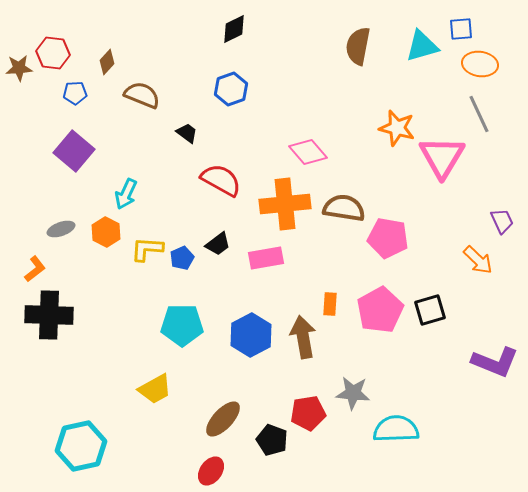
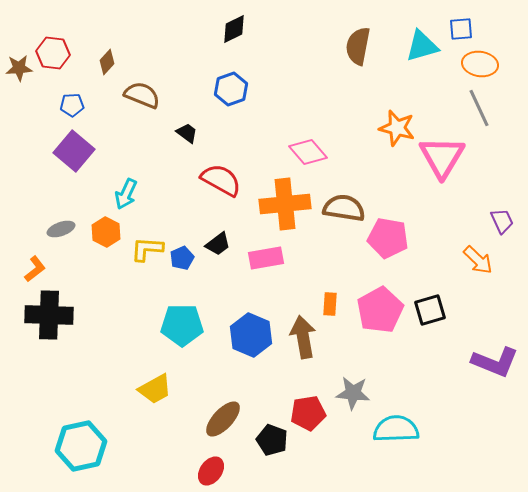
blue pentagon at (75, 93): moved 3 px left, 12 px down
gray line at (479, 114): moved 6 px up
blue hexagon at (251, 335): rotated 9 degrees counterclockwise
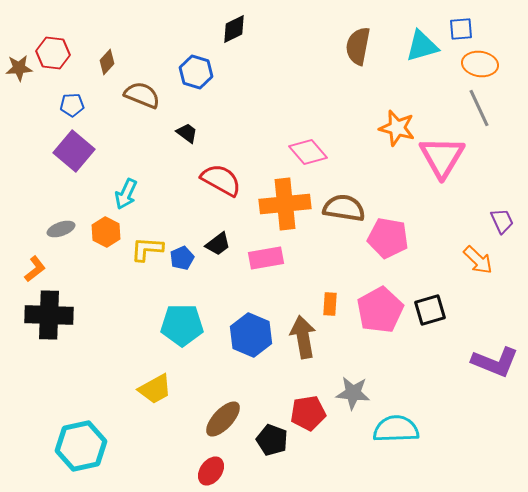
blue hexagon at (231, 89): moved 35 px left, 17 px up; rotated 24 degrees counterclockwise
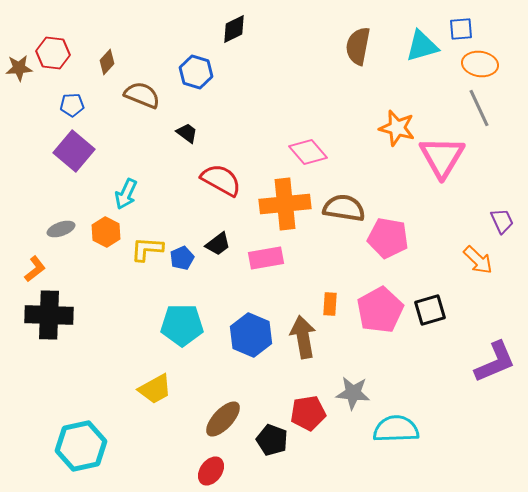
purple L-shape at (495, 362): rotated 45 degrees counterclockwise
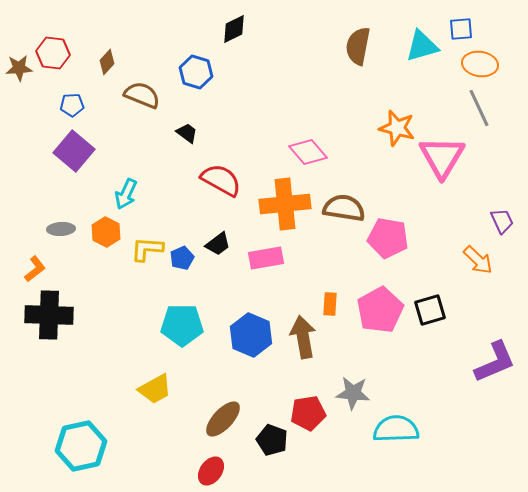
gray ellipse at (61, 229): rotated 16 degrees clockwise
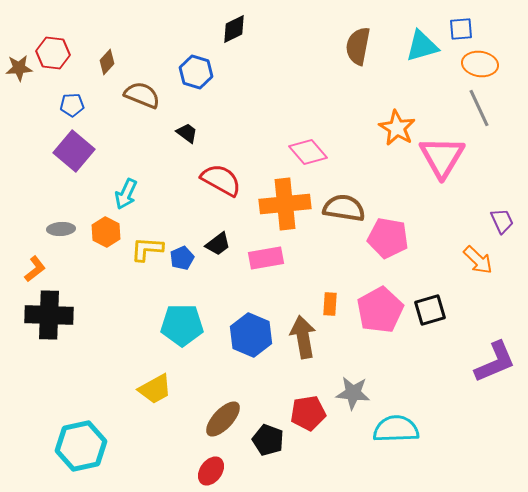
orange star at (397, 128): rotated 15 degrees clockwise
black pentagon at (272, 440): moved 4 px left
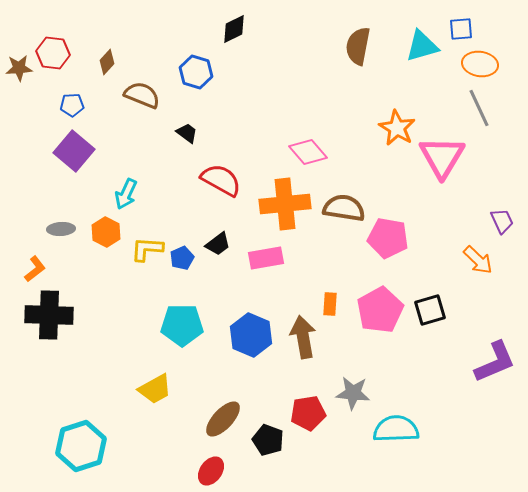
cyan hexagon at (81, 446): rotated 6 degrees counterclockwise
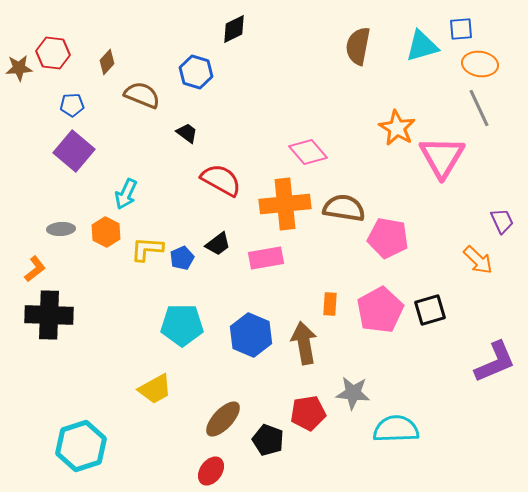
brown arrow at (303, 337): moved 1 px right, 6 px down
